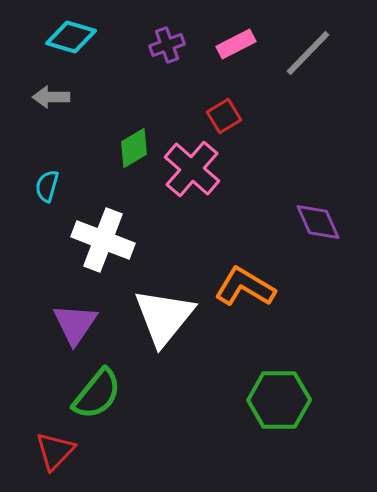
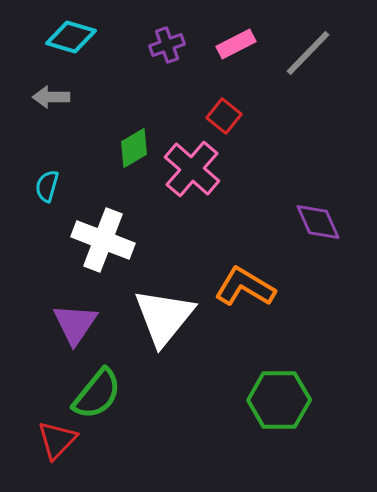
red square: rotated 20 degrees counterclockwise
red triangle: moved 2 px right, 11 px up
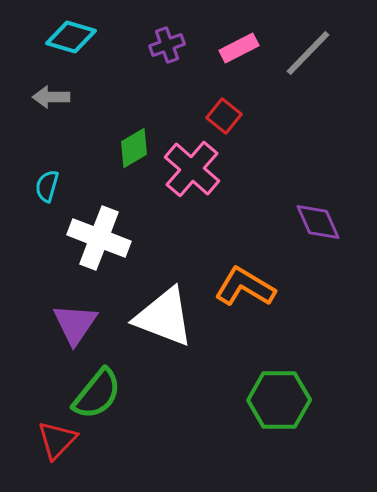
pink rectangle: moved 3 px right, 4 px down
white cross: moved 4 px left, 2 px up
white triangle: rotated 48 degrees counterclockwise
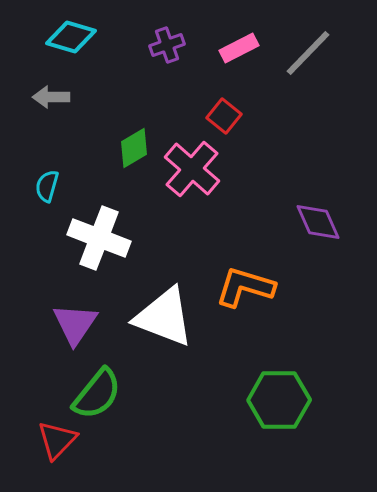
orange L-shape: rotated 14 degrees counterclockwise
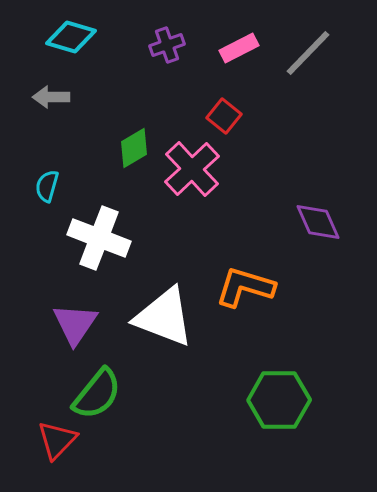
pink cross: rotated 6 degrees clockwise
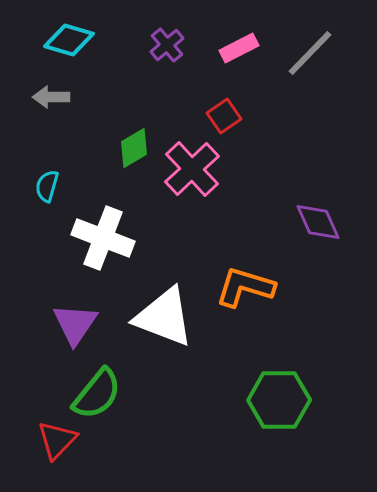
cyan diamond: moved 2 px left, 3 px down
purple cross: rotated 20 degrees counterclockwise
gray line: moved 2 px right
red square: rotated 16 degrees clockwise
white cross: moved 4 px right
